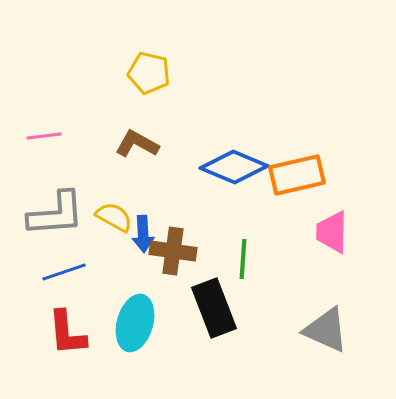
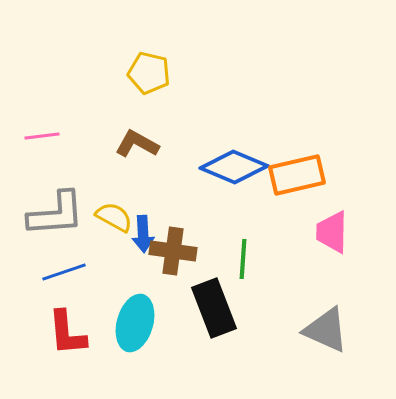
pink line: moved 2 px left
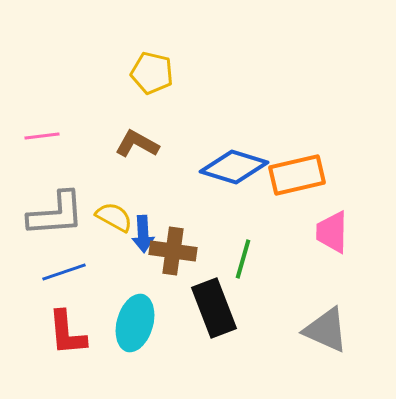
yellow pentagon: moved 3 px right
blue diamond: rotated 6 degrees counterclockwise
green line: rotated 12 degrees clockwise
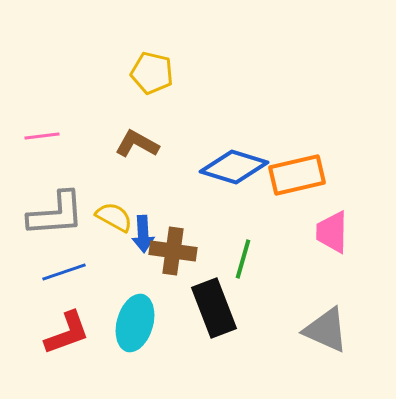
red L-shape: rotated 105 degrees counterclockwise
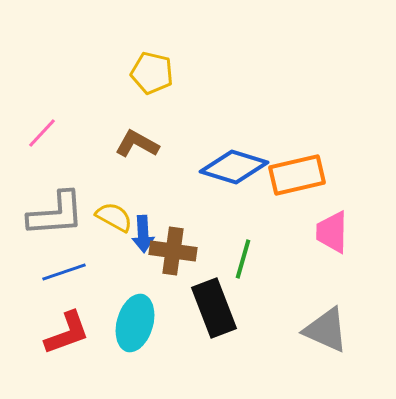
pink line: moved 3 px up; rotated 40 degrees counterclockwise
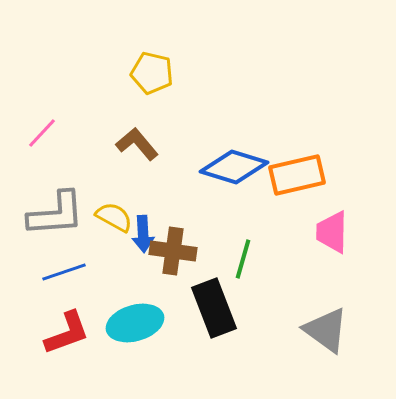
brown L-shape: rotated 21 degrees clockwise
cyan ellipse: rotated 58 degrees clockwise
gray triangle: rotated 12 degrees clockwise
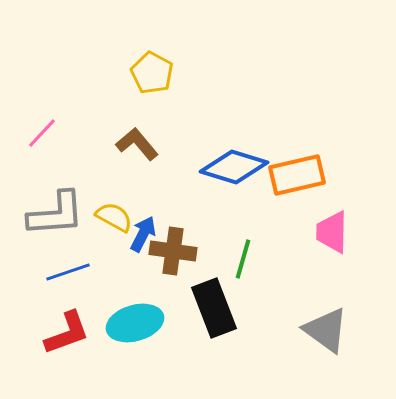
yellow pentagon: rotated 15 degrees clockwise
blue arrow: rotated 150 degrees counterclockwise
blue line: moved 4 px right
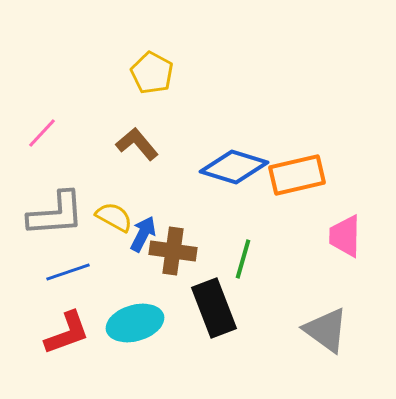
pink trapezoid: moved 13 px right, 4 px down
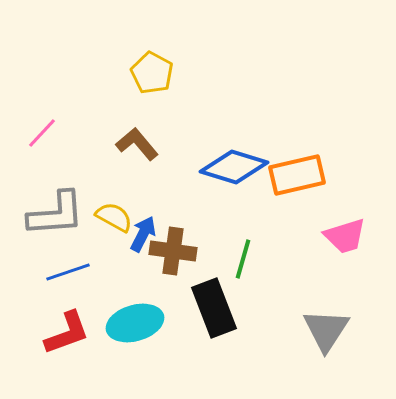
pink trapezoid: rotated 108 degrees counterclockwise
gray triangle: rotated 27 degrees clockwise
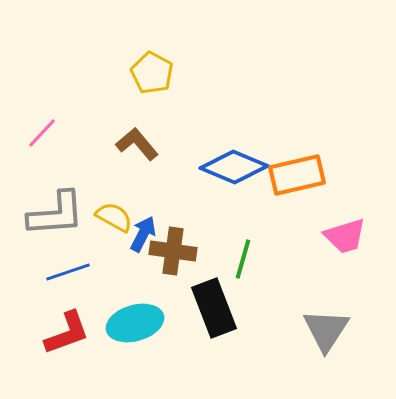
blue diamond: rotated 6 degrees clockwise
